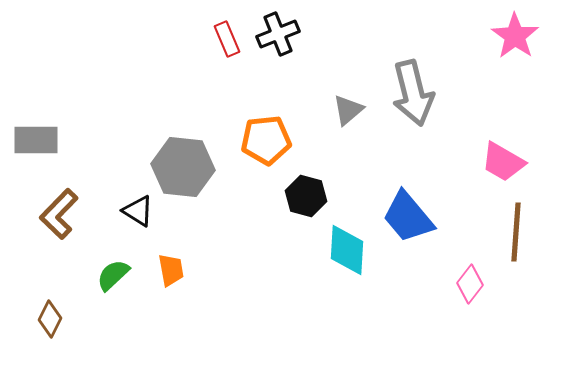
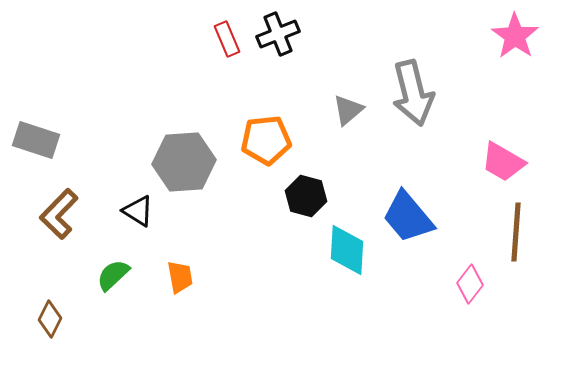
gray rectangle: rotated 18 degrees clockwise
gray hexagon: moved 1 px right, 5 px up; rotated 10 degrees counterclockwise
orange trapezoid: moved 9 px right, 7 px down
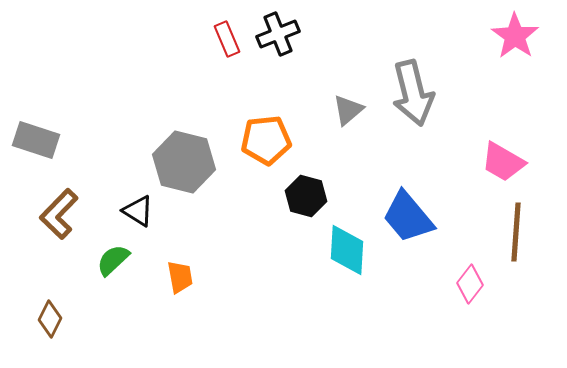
gray hexagon: rotated 18 degrees clockwise
green semicircle: moved 15 px up
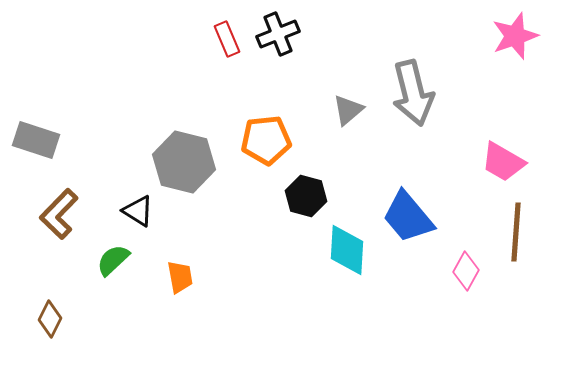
pink star: rotated 18 degrees clockwise
pink diamond: moved 4 px left, 13 px up; rotated 9 degrees counterclockwise
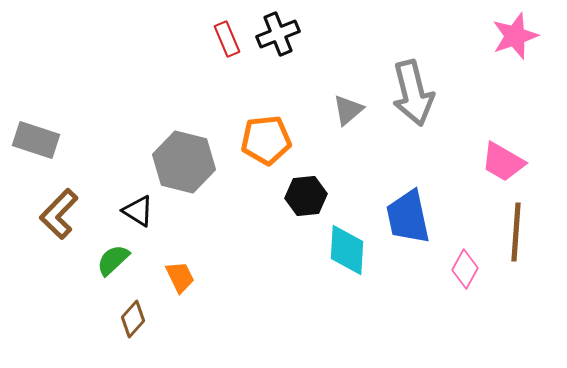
black hexagon: rotated 21 degrees counterclockwise
blue trapezoid: rotated 28 degrees clockwise
pink diamond: moved 1 px left, 2 px up
orange trapezoid: rotated 16 degrees counterclockwise
brown diamond: moved 83 px right; rotated 15 degrees clockwise
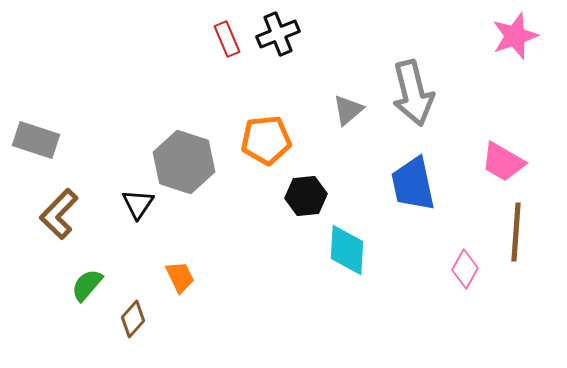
gray hexagon: rotated 4 degrees clockwise
black triangle: moved 7 px up; rotated 32 degrees clockwise
blue trapezoid: moved 5 px right, 33 px up
green semicircle: moved 26 px left, 25 px down; rotated 6 degrees counterclockwise
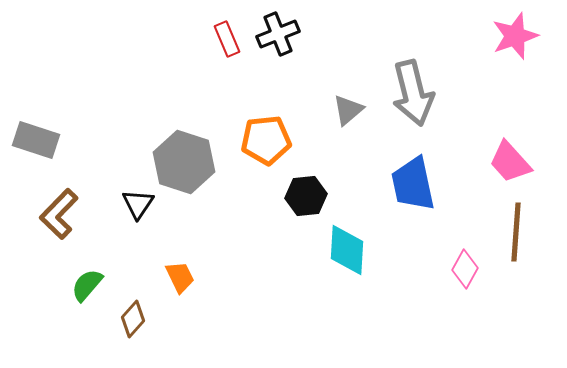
pink trapezoid: moved 7 px right; rotated 18 degrees clockwise
